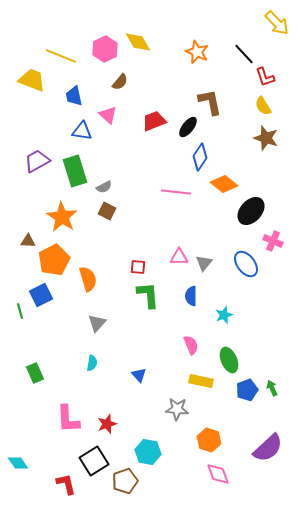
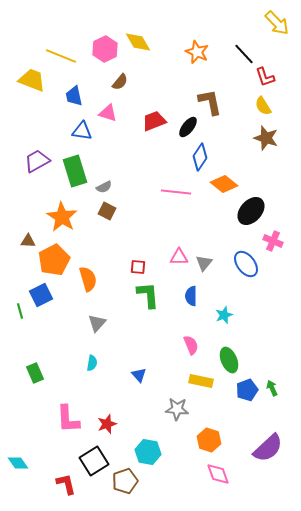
pink triangle at (108, 115): moved 2 px up; rotated 24 degrees counterclockwise
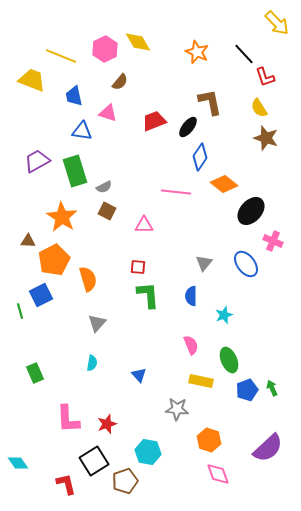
yellow semicircle at (263, 106): moved 4 px left, 2 px down
pink triangle at (179, 257): moved 35 px left, 32 px up
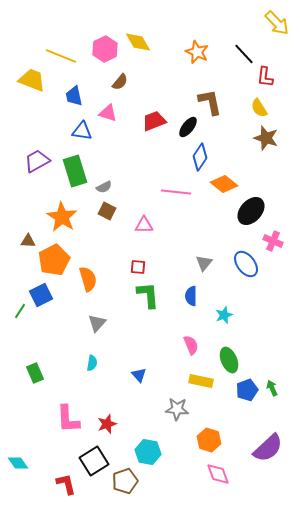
red L-shape at (265, 77): rotated 25 degrees clockwise
green line at (20, 311): rotated 49 degrees clockwise
